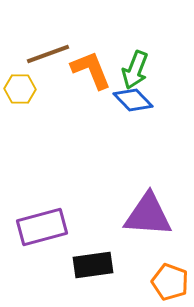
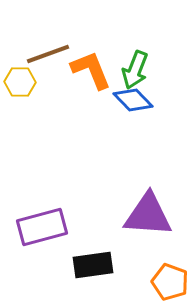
yellow hexagon: moved 7 px up
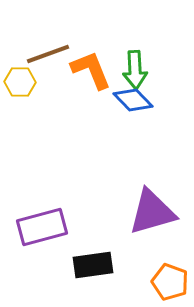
green arrow: rotated 24 degrees counterclockwise
purple triangle: moved 4 px right, 3 px up; rotated 20 degrees counterclockwise
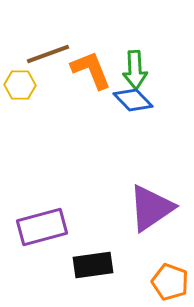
yellow hexagon: moved 3 px down
purple triangle: moved 1 px left, 4 px up; rotated 18 degrees counterclockwise
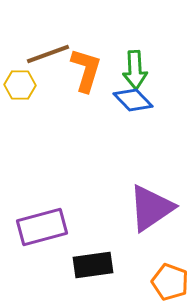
orange L-shape: moved 5 px left; rotated 39 degrees clockwise
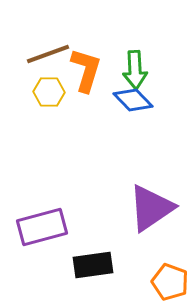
yellow hexagon: moved 29 px right, 7 px down
